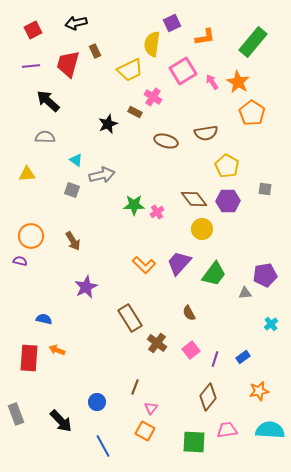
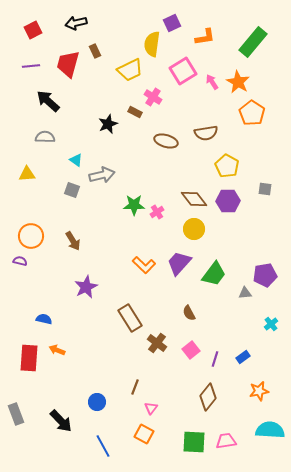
yellow circle at (202, 229): moved 8 px left
pink trapezoid at (227, 430): moved 1 px left, 11 px down
orange square at (145, 431): moved 1 px left, 3 px down
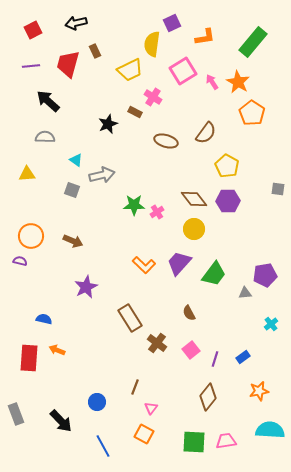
brown semicircle at (206, 133): rotated 45 degrees counterclockwise
gray square at (265, 189): moved 13 px right
brown arrow at (73, 241): rotated 36 degrees counterclockwise
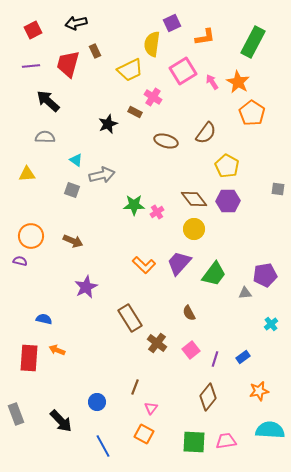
green rectangle at (253, 42): rotated 12 degrees counterclockwise
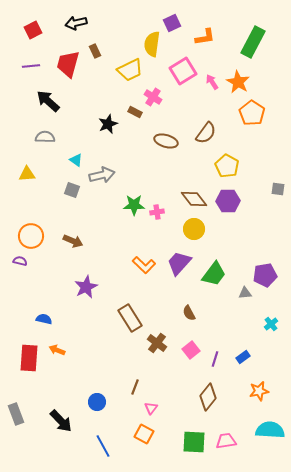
pink cross at (157, 212): rotated 24 degrees clockwise
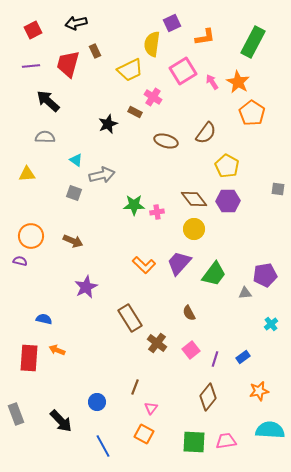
gray square at (72, 190): moved 2 px right, 3 px down
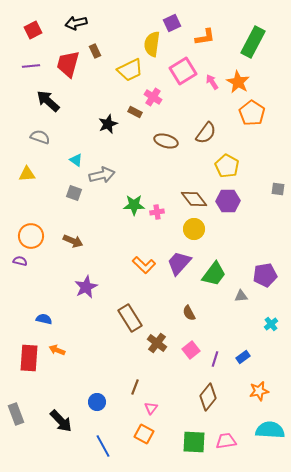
gray semicircle at (45, 137): moved 5 px left; rotated 18 degrees clockwise
gray triangle at (245, 293): moved 4 px left, 3 px down
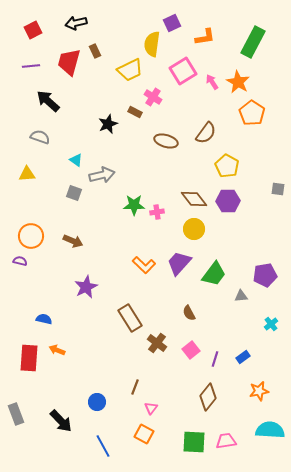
red trapezoid at (68, 64): moved 1 px right, 2 px up
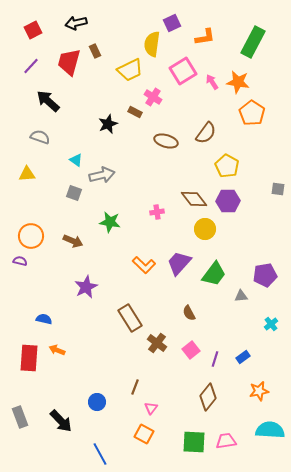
purple line at (31, 66): rotated 42 degrees counterclockwise
orange star at (238, 82): rotated 20 degrees counterclockwise
green star at (134, 205): moved 24 px left, 17 px down; rotated 10 degrees clockwise
yellow circle at (194, 229): moved 11 px right
gray rectangle at (16, 414): moved 4 px right, 3 px down
blue line at (103, 446): moved 3 px left, 8 px down
